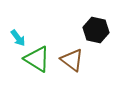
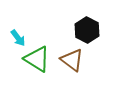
black hexagon: moved 9 px left; rotated 15 degrees clockwise
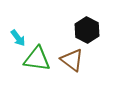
green triangle: rotated 24 degrees counterclockwise
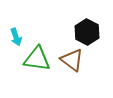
black hexagon: moved 2 px down
cyan arrow: moved 2 px left, 1 px up; rotated 18 degrees clockwise
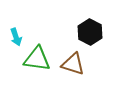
black hexagon: moved 3 px right
brown triangle: moved 1 px right, 4 px down; rotated 20 degrees counterclockwise
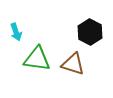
cyan arrow: moved 5 px up
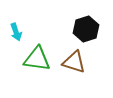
black hexagon: moved 4 px left, 3 px up; rotated 15 degrees clockwise
brown triangle: moved 1 px right, 2 px up
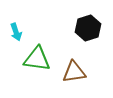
black hexagon: moved 2 px right, 1 px up
brown triangle: moved 10 px down; rotated 25 degrees counterclockwise
